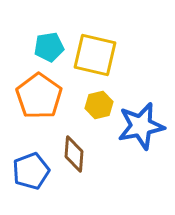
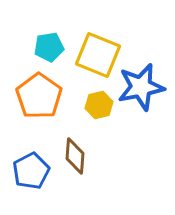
yellow square: moved 3 px right; rotated 9 degrees clockwise
blue star: moved 39 px up
brown diamond: moved 1 px right, 2 px down
blue pentagon: rotated 6 degrees counterclockwise
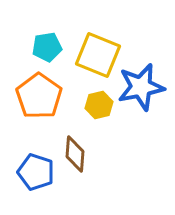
cyan pentagon: moved 2 px left
brown diamond: moved 2 px up
blue pentagon: moved 5 px right, 1 px down; rotated 27 degrees counterclockwise
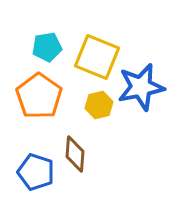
yellow square: moved 1 px left, 2 px down
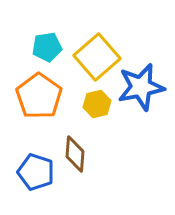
yellow square: rotated 27 degrees clockwise
yellow hexagon: moved 2 px left, 1 px up
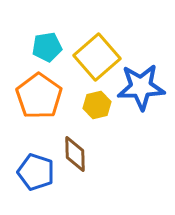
blue star: rotated 9 degrees clockwise
yellow hexagon: moved 1 px down
brown diamond: rotated 6 degrees counterclockwise
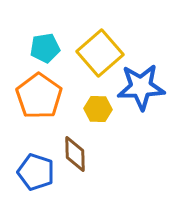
cyan pentagon: moved 2 px left, 1 px down
yellow square: moved 3 px right, 4 px up
yellow hexagon: moved 1 px right, 4 px down; rotated 16 degrees clockwise
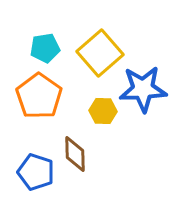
blue star: moved 2 px right, 2 px down
yellow hexagon: moved 5 px right, 2 px down
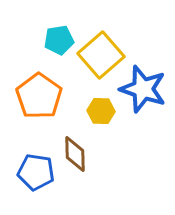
cyan pentagon: moved 14 px right, 8 px up
yellow square: moved 1 px right, 2 px down
blue star: rotated 21 degrees clockwise
yellow hexagon: moved 2 px left
blue pentagon: rotated 9 degrees counterclockwise
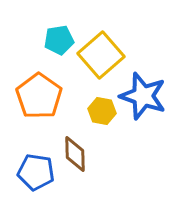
blue star: moved 7 px down
yellow hexagon: moved 1 px right; rotated 8 degrees clockwise
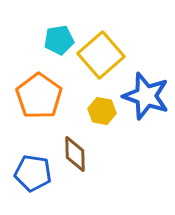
blue star: moved 3 px right
blue pentagon: moved 3 px left, 1 px down
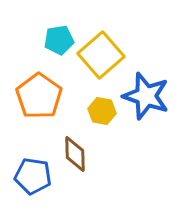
blue pentagon: moved 3 px down
